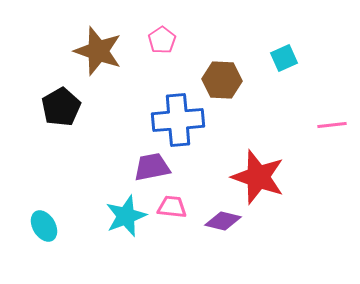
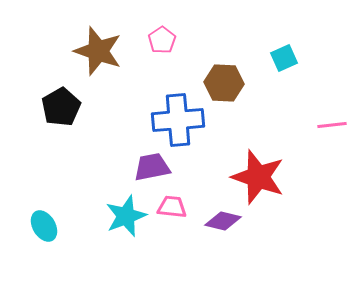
brown hexagon: moved 2 px right, 3 px down
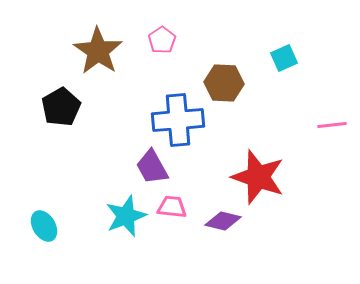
brown star: rotated 15 degrees clockwise
purple trapezoid: rotated 108 degrees counterclockwise
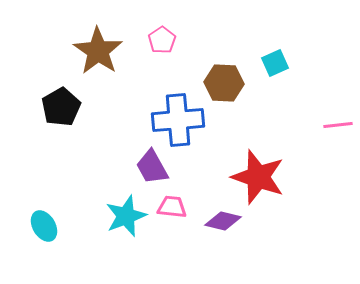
cyan square: moved 9 px left, 5 px down
pink line: moved 6 px right
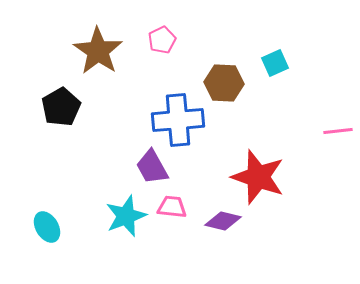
pink pentagon: rotated 8 degrees clockwise
pink line: moved 6 px down
cyan ellipse: moved 3 px right, 1 px down
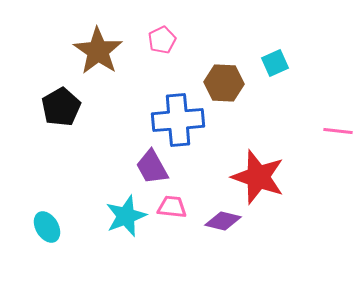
pink line: rotated 12 degrees clockwise
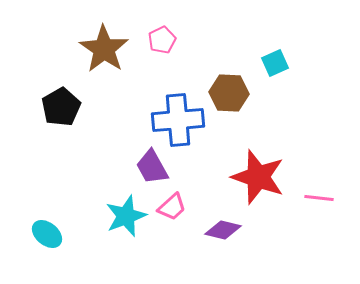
brown star: moved 6 px right, 2 px up
brown hexagon: moved 5 px right, 10 px down
pink line: moved 19 px left, 67 px down
pink trapezoid: rotated 132 degrees clockwise
purple diamond: moved 9 px down
cyan ellipse: moved 7 px down; rotated 20 degrees counterclockwise
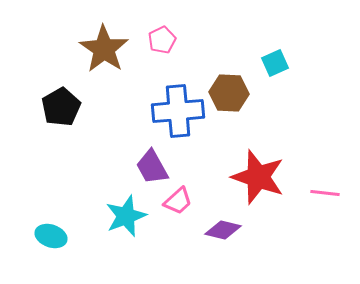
blue cross: moved 9 px up
pink line: moved 6 px right, 5 px up
pink trapezoid: moved 6 px right, 6 px up
cyan ellipse: moved 4 px right, 2 px down; rotated 20 degrees counterclockwise
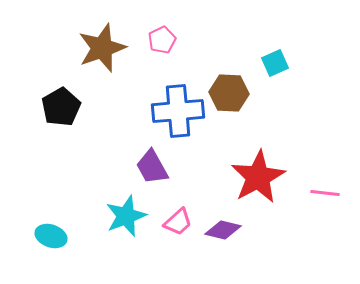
brown star: moved 2 px left, 1 px up; rotated 18 degrees clockwise
red star: rotated 24 degrees clockwise
pink trapezoid: moved 21 px down
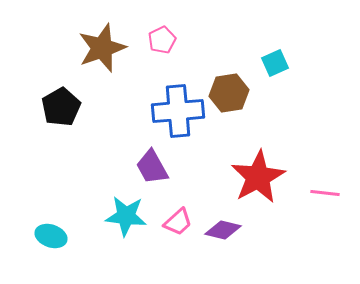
brown hexagon: rotated 12 degrees counterclockwise
cyan star: rotated 27 degrees clockwise
